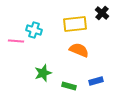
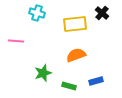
cyan cross: moved 3 px right, 17 px up
orange semicircle: moved 3 px left, 5 px down; rotated 42 degrees counterclockwise
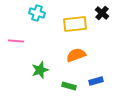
green star: moved 3 px left, 3 px up
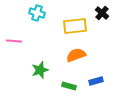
yellow rectangle: moved 2 px down
pink line: moved 2 px left
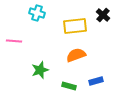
black cross: moved 1 px right, 2 px down
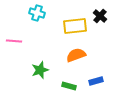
black cross: moved 3 px left, 1 px down
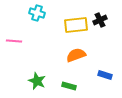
black cross: moved 4 px down; rotated 24 degrees clockwise
yellow rectangle: moved 1 px right, 1 px up
green star: moved 3 px left, 11 px down; rotated 30 degrees counterclockwise
blue rectangle: moved 9 px right, 6 px up; rotated 32 degrees clockwise
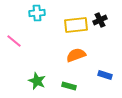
cyan cross: rotated 21 degrees counterclockwise
pink line: rotated 35 degrees clockwise
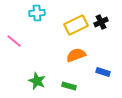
black cross: moved 1 px right, 2 px down
yellow rectangle: rotated 20 degrees counterclockwise
blue rectangle: moved 2 px left, 3 px up
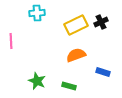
pink line: moved 3 px left; rotated 49 degrees clockwise
